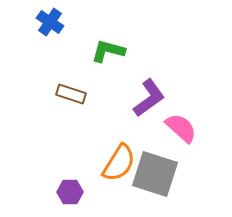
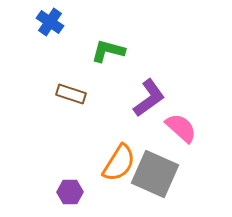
gray square: rotated 6 degrees clockwise
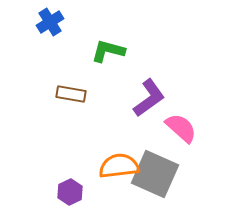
blue cross: rotated 24 degrees clockwise
brown rectangle: rotated 8 degrees counterclockwise
orange semicircle: moved 3 px down; rotated 129 degrees counterclockwise
purple hexagon: rotated 25 degrees counterclockwise
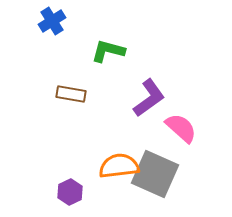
blue cross: moved 2 px right, 1 px up
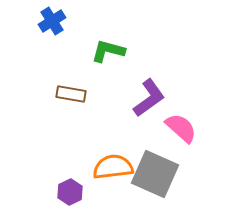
orange semicircle: moved 6 px left, 1 px down
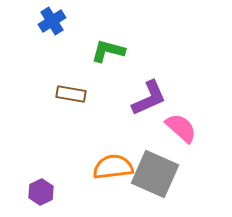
purple L-shape: rotated 12 degrees clockwise
purple hexagon: moved 29 px left
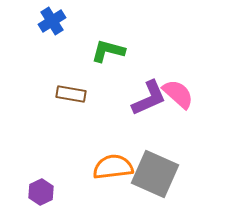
pink semicircle: moved 3 px left, 34 px up
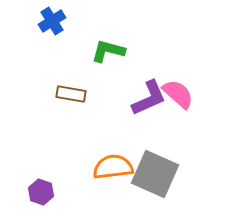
purple hexagon: rotated 15 degrees counterclockwise
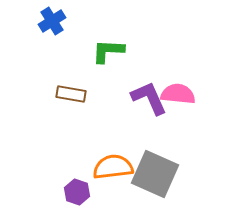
green L-shape: rotated 12 degrees counterclockwise
pink semicircle: rotated 36 degrees counterclockwise
purple L-shape: rotated 90 degrees counterclockwise
purple hexagon: moved 36 px right
